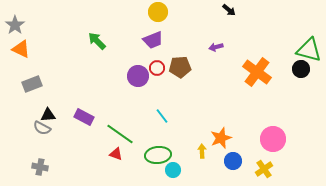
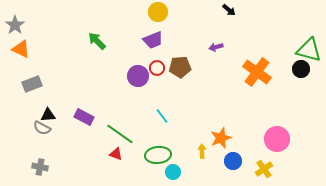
pink circle: moved 4 px right
cyan circle: moved 2 px down
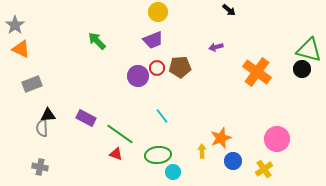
black circle: moved 1 px right
purple rectangle: moved 2 px right, 1 px down
gray semicircle: rotated 60 degrees clockwise
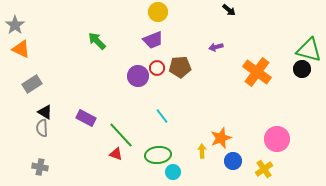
gray rectangle: rotated 12 degrees counterclockwise
black triangle: moved 3 px left, 3 px up; rotated 35 degrees clockwise
green line: moved 1 px right, 1 px down; rotated 12 degrees clockwise
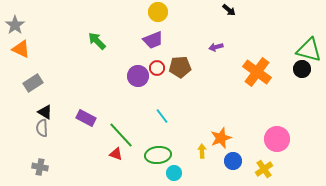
gray rectangle: moved 1 px right, 1 px up
cyan circle: moved 1 px right, 1 px down
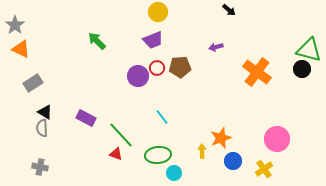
cyan line: moved 1 px down
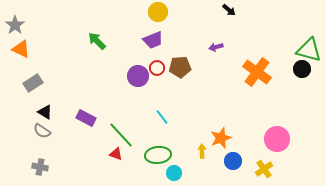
gray semicircle: moved 3 px down; rotated 54 degrees counterclockwise
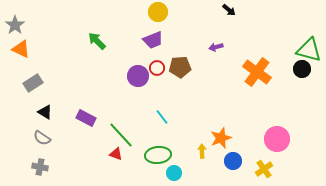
gray semicircle: moved 7 px down
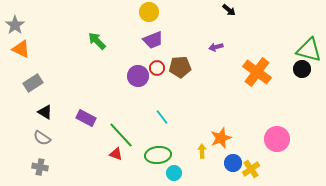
yellow circle: moved 9 px left
blue circle: moved 2 px down
yellow cross: moved 13 px left
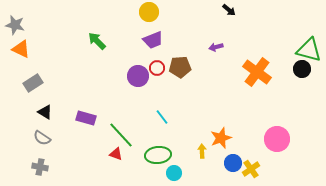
gray star: rotated 24 degrees counterclockwise
purple rectangle: rotated 12 degrees counterclockwise
